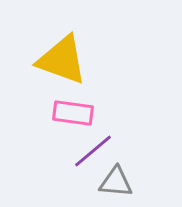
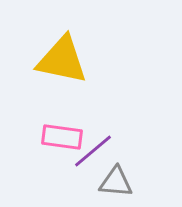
yellow triangle: rotated 8 degrees counterclockwise
pink rectangle: moved 11 px left, 24 px down
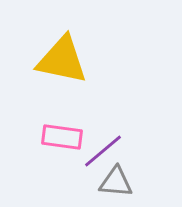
purple line: moved 10 px right
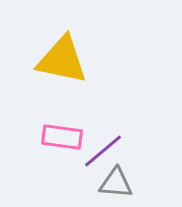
gray triangle: moved 1 px down
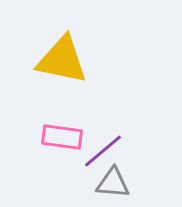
gray triangle: moved 3 px left
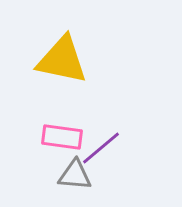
purple line: moved 2 px left, 3 px up
gray triangle: moved 38 px left, 8 px up
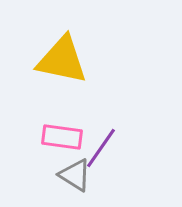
purple line: rotated 15 degrees counterclockwise
gray triangle: rotated 27 degrees clockwise
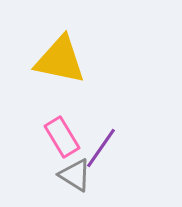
yellow triangle: moved 2 px left
pink rectangle: rotated 51 degrees clockwise
